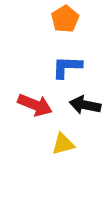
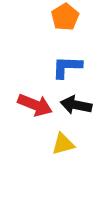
orange pentagon: moved 2 px up
black arrow: moved 9 px left
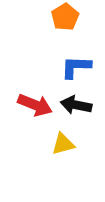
blue L-shape: moved 9 px right
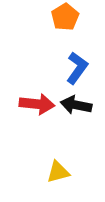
blue L-shape: moved 1 px right, 1 px down; rotated 124 degrees clockwise
red arrow: moved 2 px right, 1 px up; rotated 16 degrees counterclockwise
yellow triangle: moved 5 px left, 28 px down
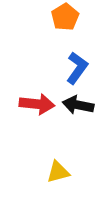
black arrow: moved 2 px right
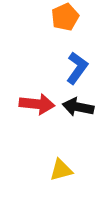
orange pentagon: rotated 8 degrees clockwise
black arrow: moved 2 px down
yellow triangle: moved 3 px right, 2 px up
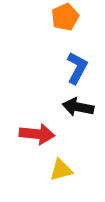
blue L-shape: rotated 8 degrees counterclockwise
red arrow: moved 30 px down
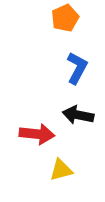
orange pentagon: moved 1 px down
black arrow: moved 8 px down
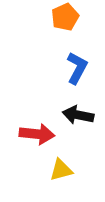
orange pentagon: moved 1 px up
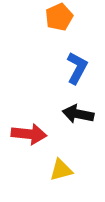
orange pentagon: moved 6 px left
black arrow: moved 1 px up
red arrow: moved 8 px left
